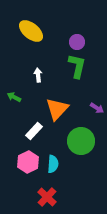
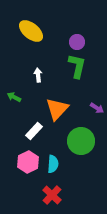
red cross: moved 5 px right, 2 px up
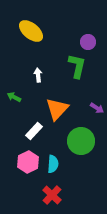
purple circle: moved 11 px right
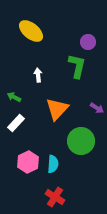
white rectangle: moved 18 px left, 8 px up
red cross: moved 3 px right, 2 px down; rotated 12 degrees counterclockwise
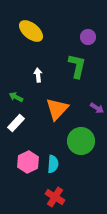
purple circle: moved 5 px up
green arrow: moved 2 px right
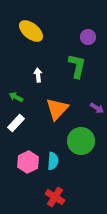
cyan semicircle: moved 3 px up
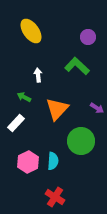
yellow ellipse: rotated 15 degrees clockwise
green L-shape: rotated 60 degrees counterclockwise
green arrow: moved 8 px right
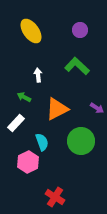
purple circle: moved 8 px left, 7 px up
orange triangle: rotated 20 degrees clockwise
cyan semicircle: moved 11 px left, 19 px up; rotated 24 degrees counterclockwise
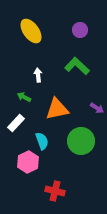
orange triangle: rotated 15 degrees clockwise
cyan semicircle: moved 1 px up
red cross: moved 6 px up; rotated 18 degrees counterclockwise
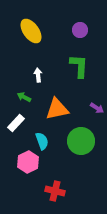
green L-shape: moved 2 px right; rotated 50 degrees clockwise
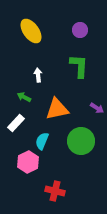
cyan semicircle: rotated 138 degrees counterclockwise
